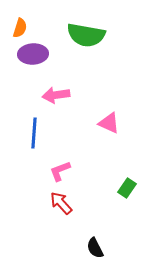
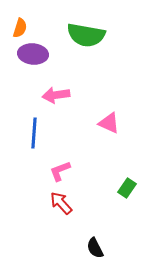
purple ellipse: rotated 8 degrees clockwise
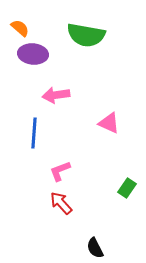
orange semicircle: rotated 66 degrees counterclockwise
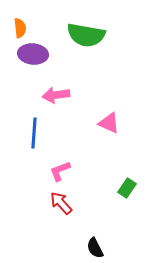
orange semicircle: rotated 42 degrees clockwise
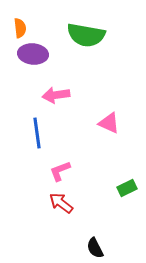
blue line: moved 3 px right; rotated 12 degrees counterclockwise
green rectangle: rotated 30 degrees clockwise
red arrow: rotated 10 degrees counterclockwise
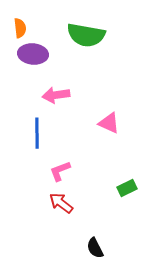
blue line: rotated 8 degrees clockwise
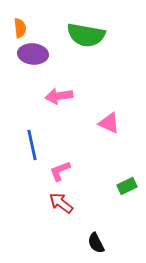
pink arrow: moved 3 px right, 1 px down
blue line: moved 5 px left, 12 px down; rotated 12 degrees counterclockwise
green rectangle: moved 2 px up
black semicircle: moved 1 px right, 5 px up
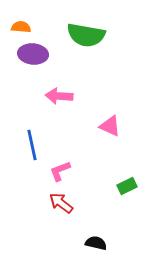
orange semicircle: moved 1 px right, 1 px up; rotated 78 degrees counterclockwise
pink arrow: rotated 12 degrees clockwise
pink triangle: moved 1 px right, 3 px down
black semicircle: rotated 130 degrees clockwise
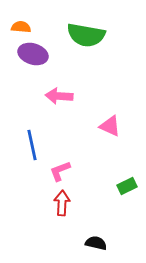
purple ellipse: rotated 12 degrees clockwise
red arrow: moved 1 px right; rotated 55 degrees clockwise
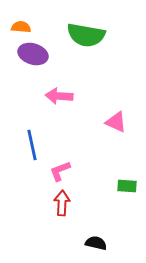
pink triangle: moved 6 px right, 4 px up
green rectangle: rotated 30 degrees clockwise
